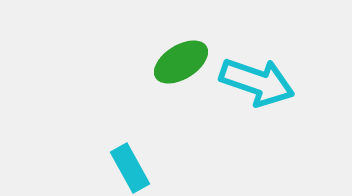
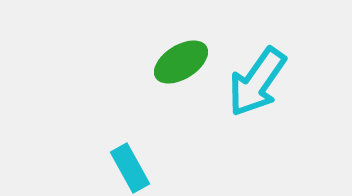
cyan arrow: rotated 106 degrees clockwise
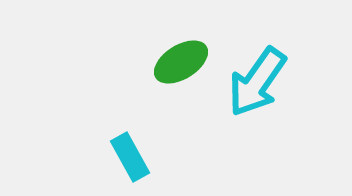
cyan rectangle: moved 11 px up
